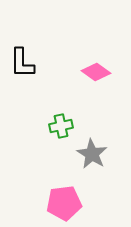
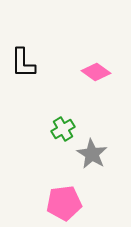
black L-shape: moved 1 px right
green cross: moved 2 px right, 3 px down; rotated 20 degrees counterclockwise
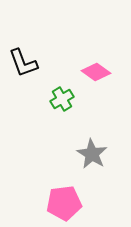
black L-shape: rotated 20 degrees counterclockwise
green cross: moved 1 px left, 30 px up
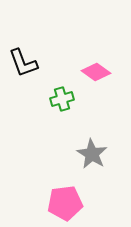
green cross: rotated 15 degrees clockwise
pink pentagon: moved 1 px right
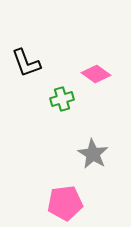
black L-shape: moved 3 px right
pink diamond: moved 2 px down
gray star: moved 1 px right
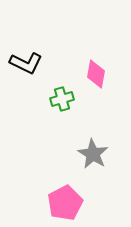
black L-shape: rotated 44 degrees counterclockwise
pink diamond: rotated 64 degrees clockwise
pink pentagon: rotated 20 degrees counterclockwise
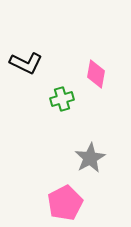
gray star: moved 3 px left, 4 px down; rotated 12 degrees clockwise
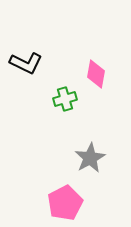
green cross: moved 3 px right
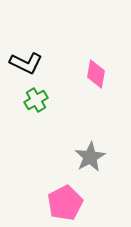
green cross: moved 29 px left, 1 px down; rotated 15 degrees counterclockwise
gray star: moved 1 px up
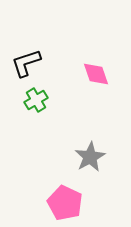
black L-shape: rotated 136 degrees clockwise
pink diamond: rotated 28 degrees counterclockwise
pink pentagon: rotated 20 degrees counterclockwise
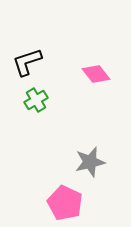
black L-shape: moved 1 px right, 1 px up
pink diamond: rotated 20 degrees counterclockwise
gray star: moved 5 px down; rotated 16 degrees clockwise
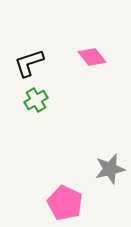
black L-shape: moved 2 px right, 1 px down
pink diamond: moved 4 px left, 17 px up
gray star: moved 20 px right, 7 px down
